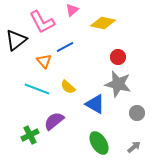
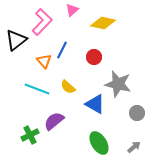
pink L-shape: rotated 108 degrees counterclockwise
blue line: moved 3 px left, 3 px down; rotated 36 degrees counterclockwise
red circle: moved 24 px left
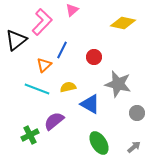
yellow diamond: moved 20 px right
orange triangle: moved 4 px down; rotated 28 degrees clockwise
yellow semicircle: rotated 126 degrees clockwise
blue triangle: moved 5 px left
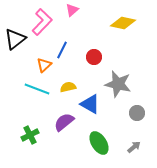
black triangle: moved 1 px left, 1 px up
purple semicircle: moved 10 px right, 1 px down
